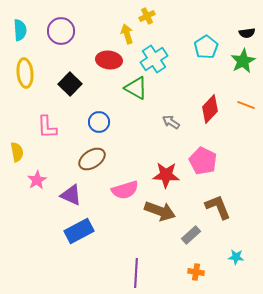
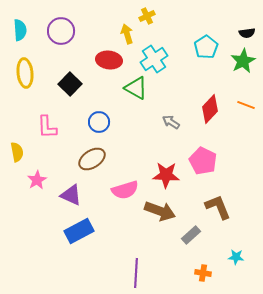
orange cross: moved 7 px right, 1 px down
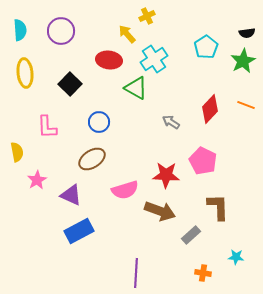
yellow arrow: rotated 24 degrees counterclockwise
brown L-shape: rotated 20 degrees clockwise
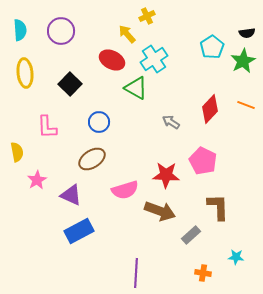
cyan pentagon: moved 6 px right
red ellipse: moved 3 px right; rotated 20 degrees clockwise
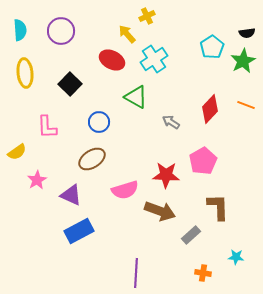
green triangle: moved 9 px down
yellow semicircle: rotated 66 degrees clockwise
pink pentagon: rotated 16 degrees clockwise
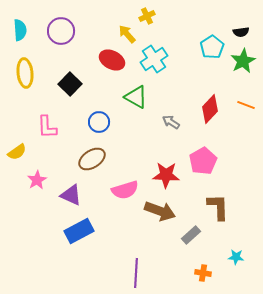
black semicircle: moved 6 px left, 1 px up
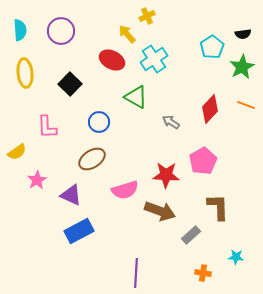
black semicircle: moved 2 px right, 2 px down
green star: moved 1 px left, 6 px down
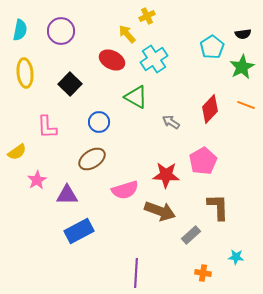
cyan semicircle: rotated 15 degrees clockwise
purple triangle: moved 4 px left; rotated 25 degrees counterclockwise
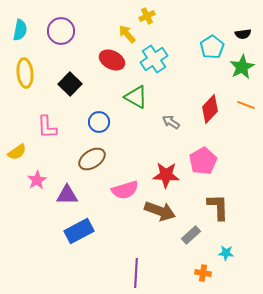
cyan star: moved 10 px left, 4 px up
